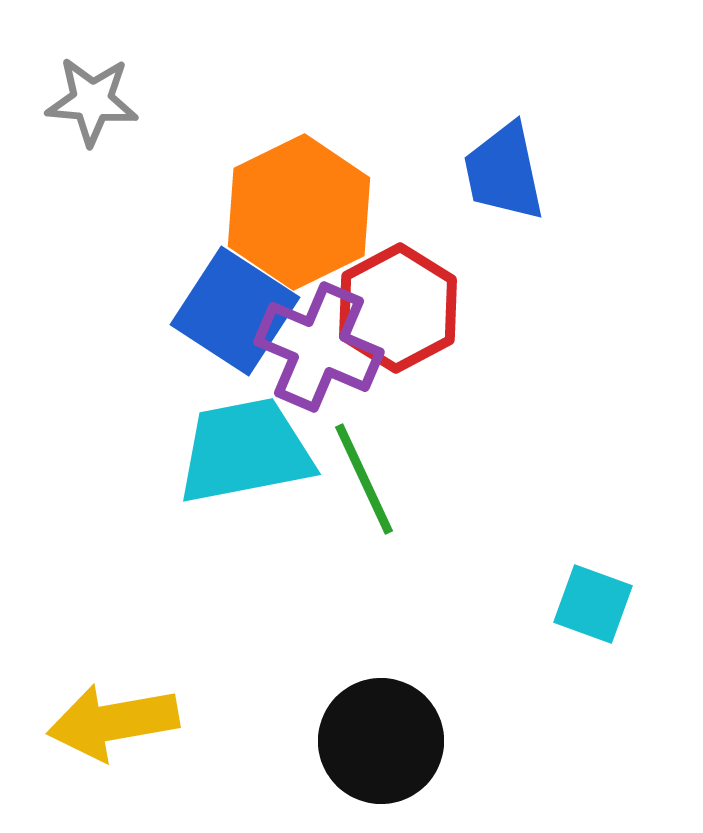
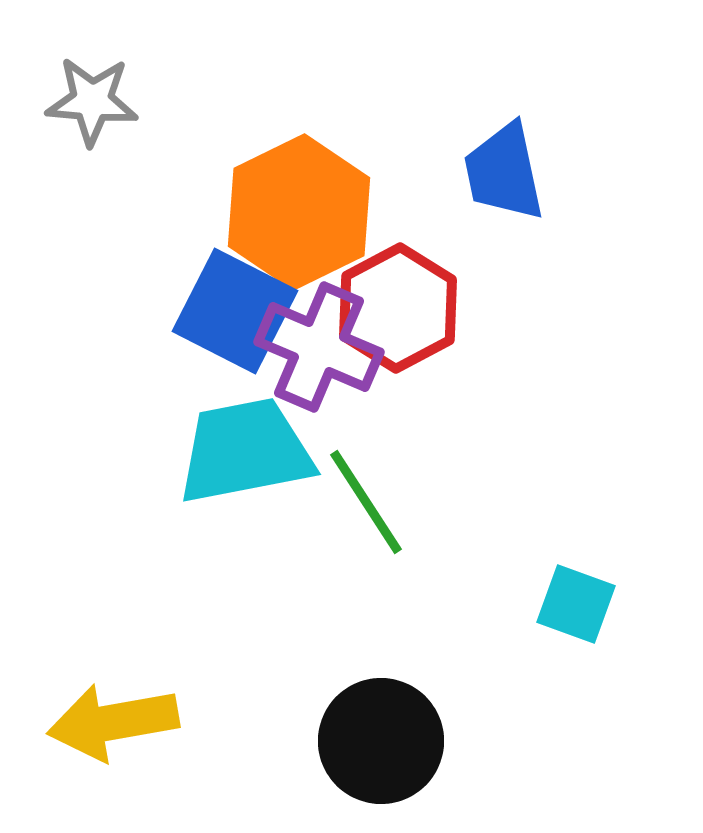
blue square: rotated 6 degrees counterclockwise
green line: moved 2 px right, 23 px down; rotated 8 degrees counterclockwise
cyan square: moved 17 px left
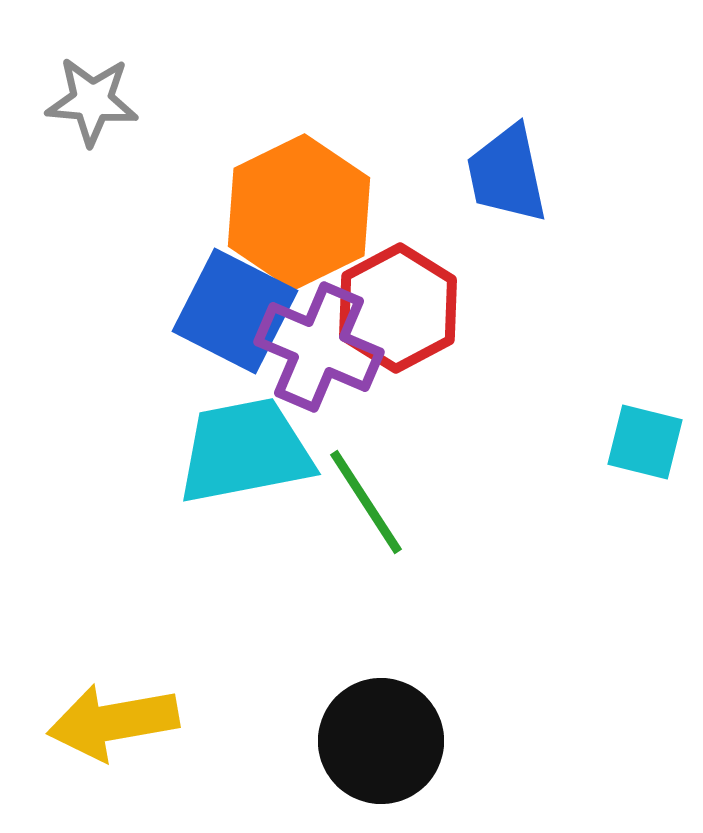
blue trapezoid: moved 3 px right, 2 px down
cyan square: moved 69 px right, 162 px up; rotated 6 degrees counterclockwise
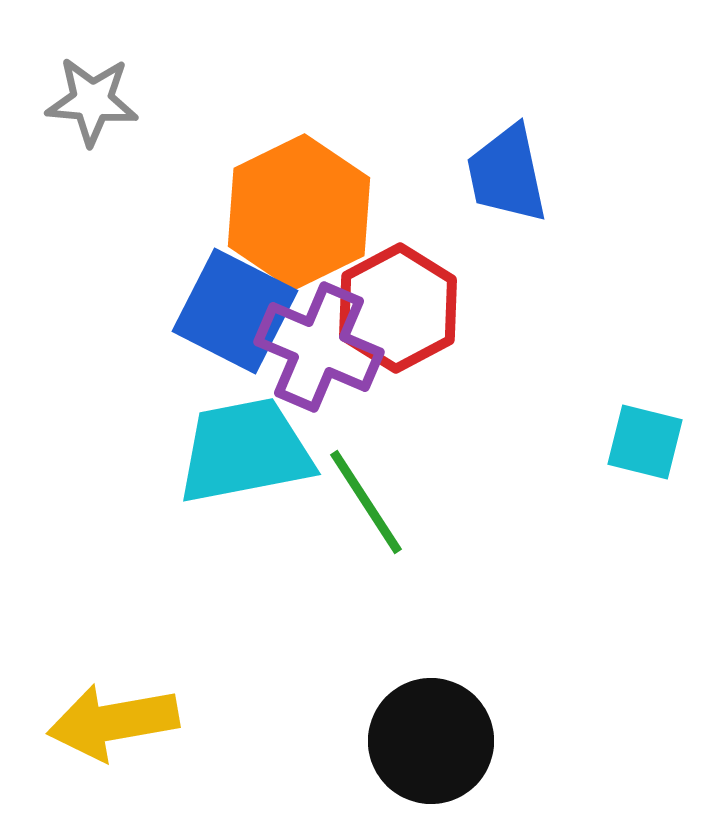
black circle: moved 50 px right
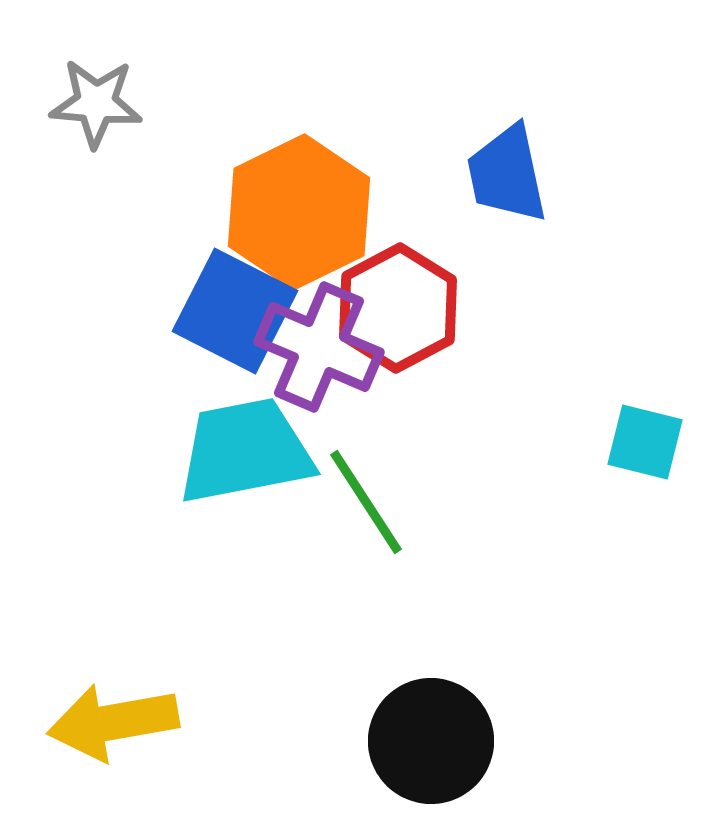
gray star: moved 4 px right, 2 px down
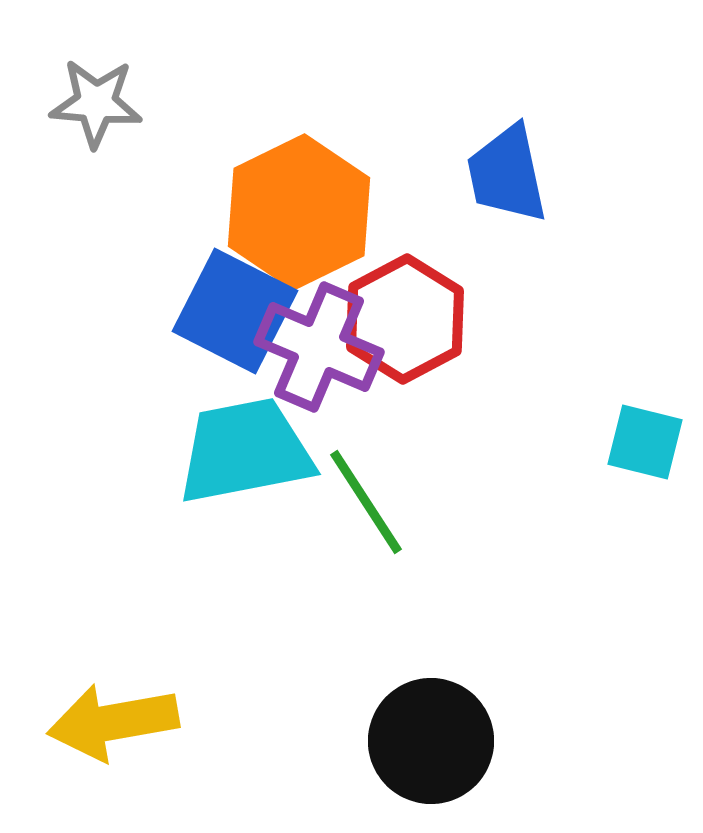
red hexagon: moved 7 px right, 11 px down
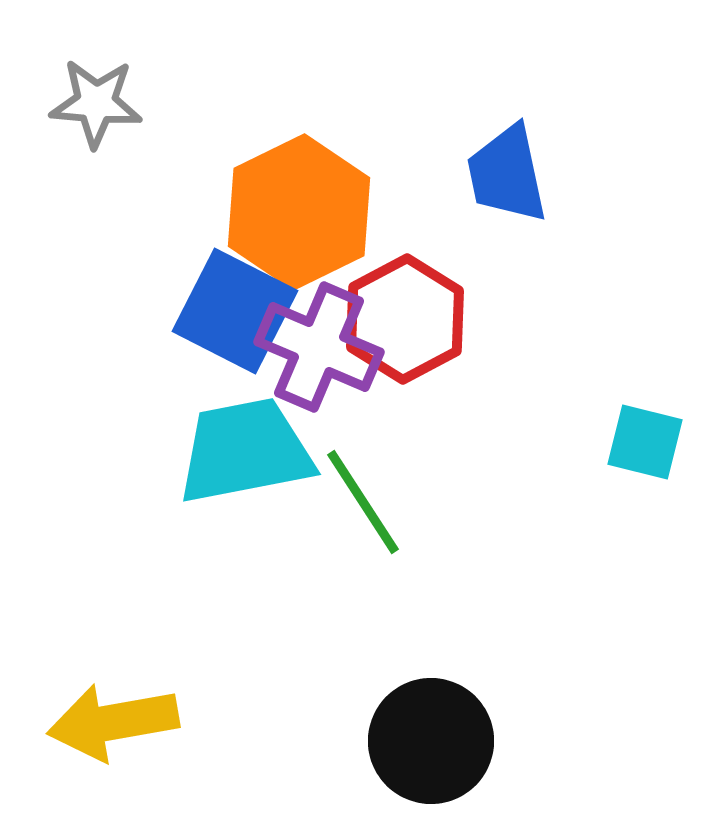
green line: moved 3 px left
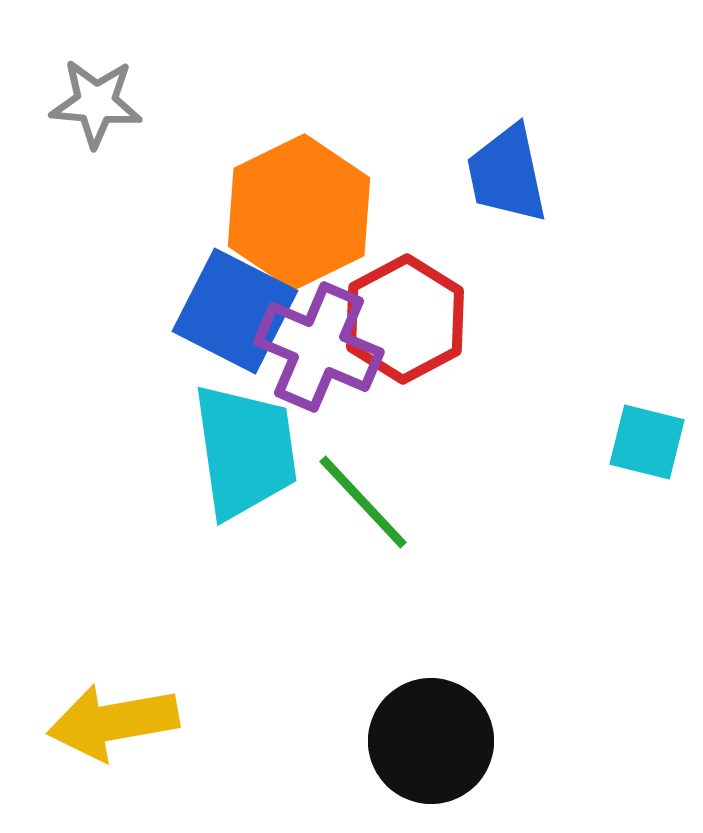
cyan square: moved 2 px right
cyan trapezoid: rotated 93 degrees clockwise
green line: rotated 10 degrees counterclockwise
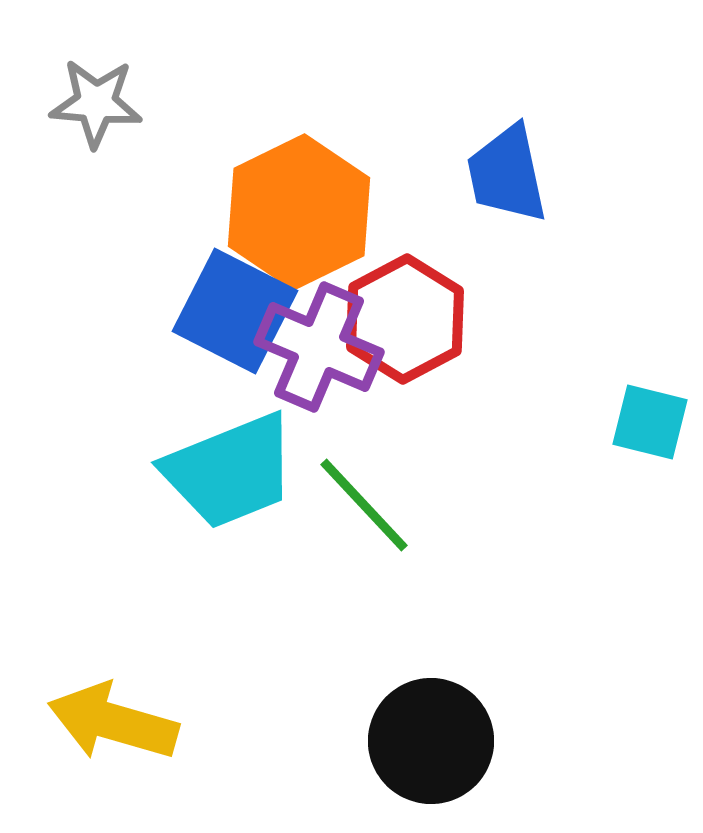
cyan square: moved 3 px right, 20 px up
cyan trapezoid: moved 15 px left, 20 px down; rotated 76 degrees clockwise
green line: moved 1 px right, 3 px down
yellow arrow: rotated 26 degrees clockwise
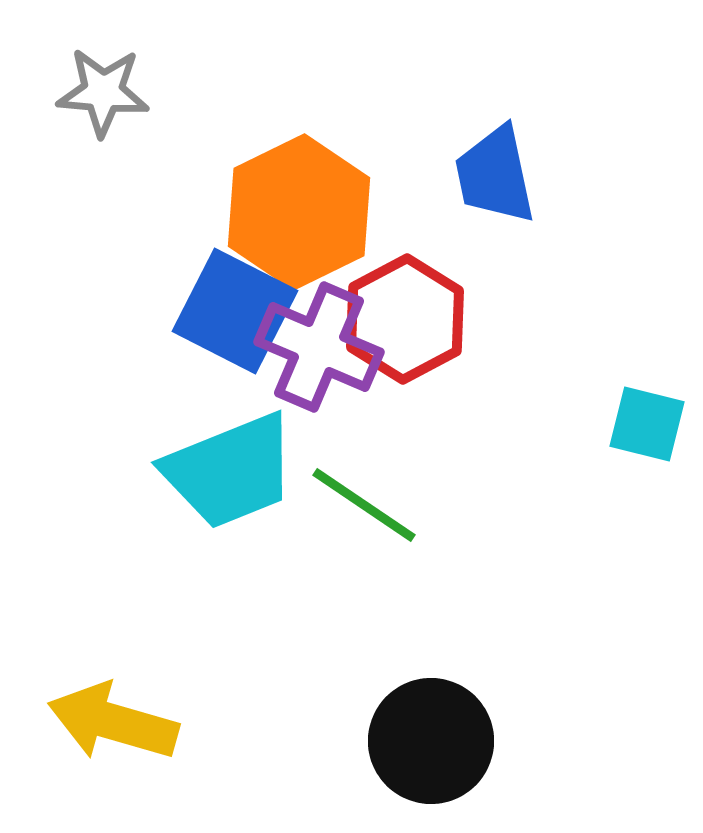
gray star: moved 7 px right, 11 px up
blue trapezoid: moved 12 px left, 1 px down
cyan square: moved 3 px left, 2 px down
green line: rotated 13 degrees counterclockwise
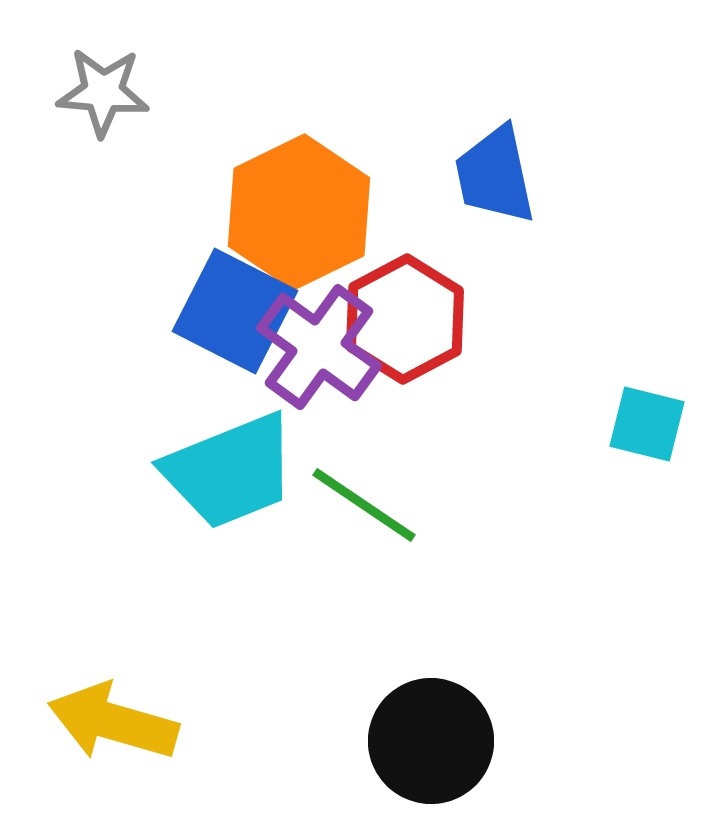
purple cross: rotated 13 degrees clockwise
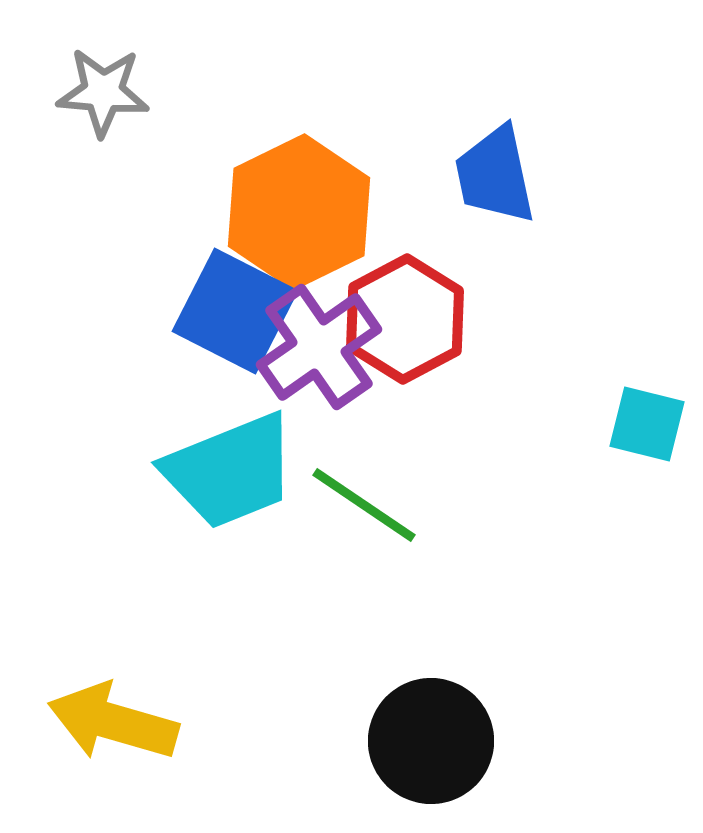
purple cross: rotated 19 degrees clockwise
